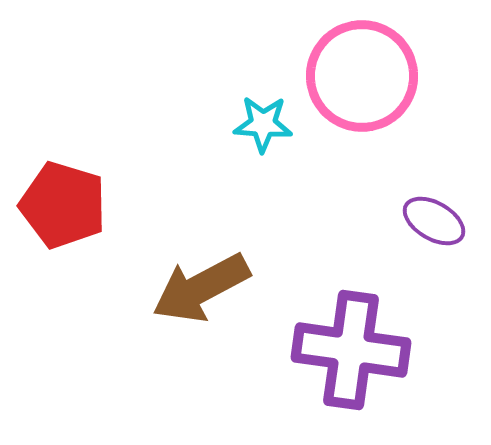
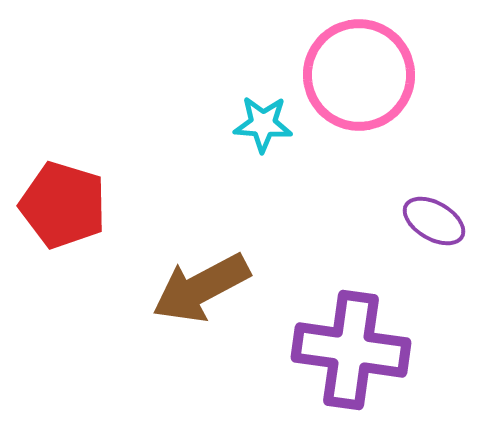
pink circle: moved 3 px left, 1 px up
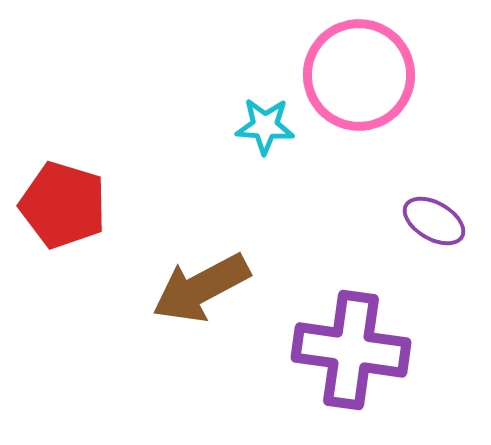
cyan star: moved 2 px right, 2 px down
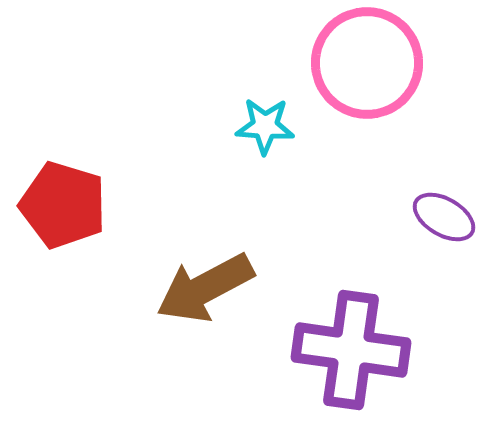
pink circle: moved 8 px right, 12 px up
purple ellipse: moved 10 px right, 4 px up
brown arrow: moved 4 px right
